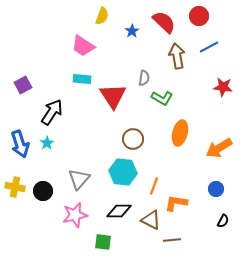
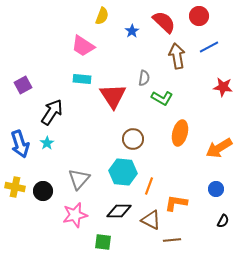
orange line: moved 5 px left
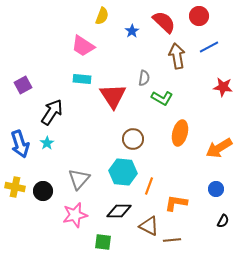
brown triangle: moved 2 px left, 6 px down
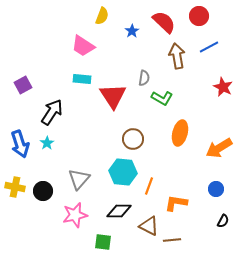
red star: rotated 18 degrees clockwise
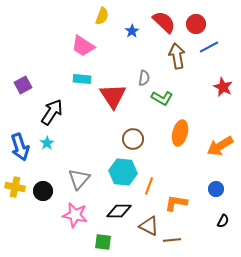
red circle: moved 3 px left, 8 px down
blue arrow: moved 3 px down
orange arrow: moved 1 px right, 2 px up
pink star: rotated 25 degrees clockwise
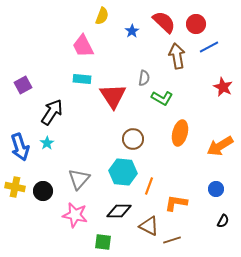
pink trapezoid: rotated 30 degrees clockwise
brown line: rotated 12 degrees counterclockwise
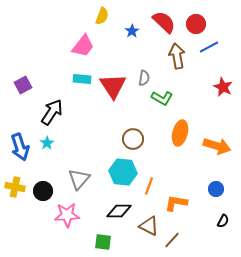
pink trapezoid: rotated 115 degrees counterclockwise
red triangle: moved 10 px up
orange arrow: moved 3 px left; rotated 132 degrees counterclockwise
pink star: moved 8 px left; rotated 15 degrees counterclockwise
brown line: rotated 30 degrees counterclockwise
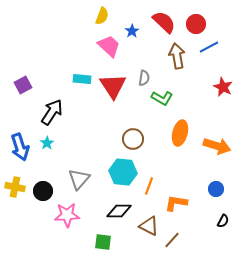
pink trapezoid: moved 26 px right; rotated 85 degrees counterclockwise
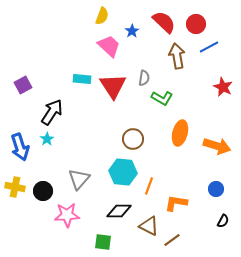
cyan star: moved 4 px up
brown line: rotated 12 degrees clockwise
